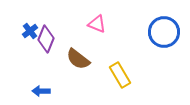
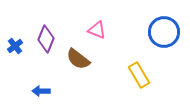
pink triangle: moved 6 px down
blue cross: moved 15 px left, 15 px down
yellow rectangle: moved 19 px right
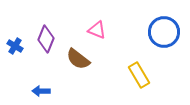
blue cross: rotated 21 degrees counterclockwise
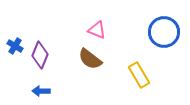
purple diamond: moved 6 px left, 16 px down
brown semicircle: moved 12 px right
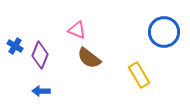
pink triangle: moved 20 px left
brown semicircle: moved 1 px left, 1 px up
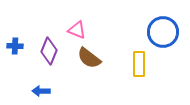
blue circle: moved 1 px left
blue cross: rotated 28 degrees counterclockwise
purple diamond: moved 9 px right, 4 px up
yellow rectangle: moved 11 px up; rotated 30 degrees clockwise
